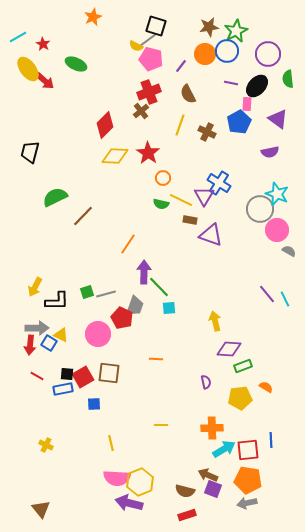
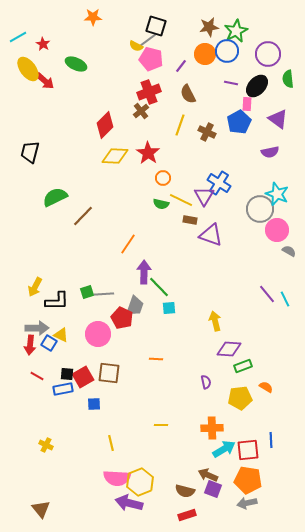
orange star at (93, 17): rotated 24 degrees clockwise
gray line at (106, 294): moved 2 px left; rotated 12 degrees clockwise
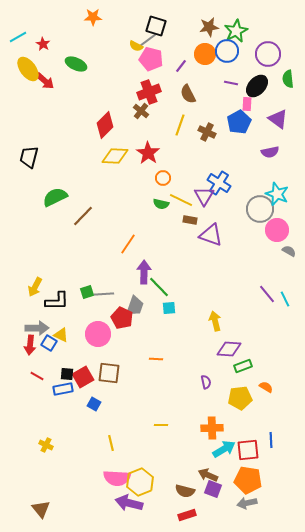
brown cross at (141, 111): rotated 14 degrees counterclockwise
black trapezoid at (30, 152): moved 1 px left, 5 px down
blue square at (94, 404): rotated 32 degrees clockwise
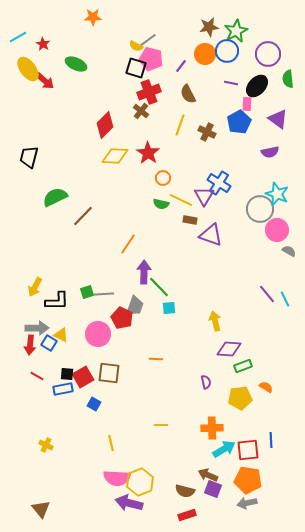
black square at (156, 26): moved 20 px left, 42 px down
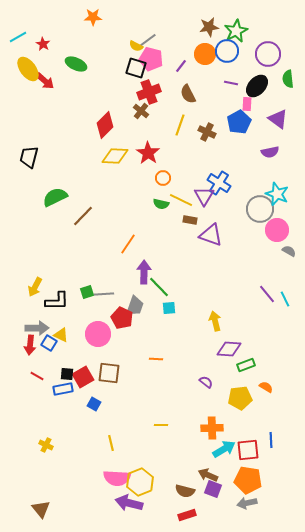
green rectangle at (243, 366): moved 3 px right, 1 px up
purple semicircle at (206, 382): rotated 40 degrees counterclockwise
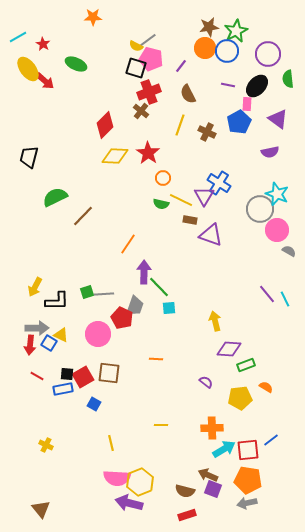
orange circle at (205, 54): moved 6 px up
purple line at (231, 83): moved 3 px left, 2 px down
blue line at (271, 440): rotated 56 degrees clockwise
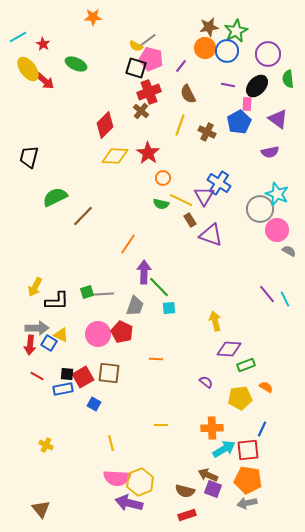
brown rectangle at (190, 220): rotated 48 degrees clockwise
red pentagon at (122, 318): moved 14 px down
blue line at (271, 440): moved 9 px left, 11 px up; rotated 28 degrees counterclockwise
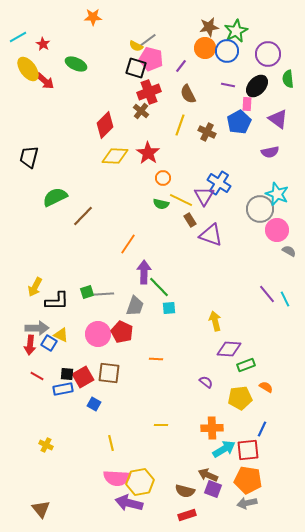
yellow hexagon at (140, 482): rotated 12 degrees clockwise
